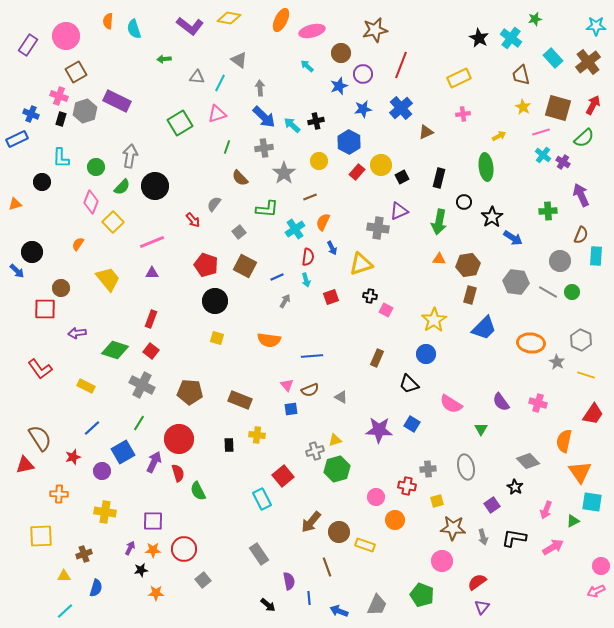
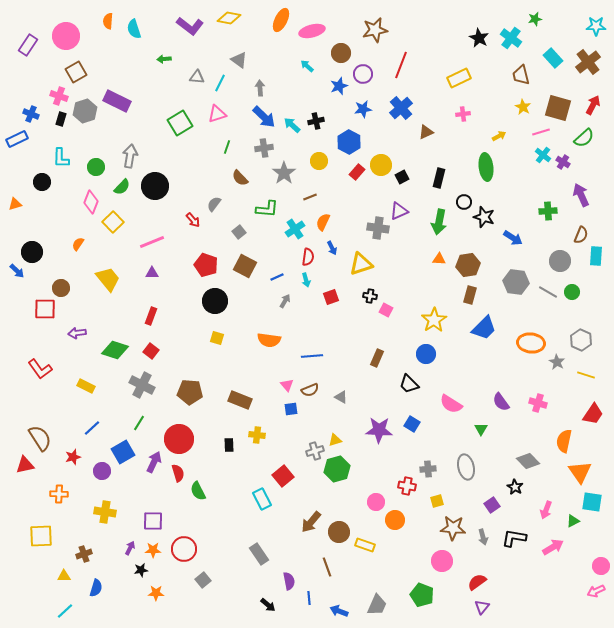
black star at (492, 217): moved 8 px left; rotated 20 degrees counterclockwise
red rectangle at (151, 319): moved 3 px up
pink circle at (376, 497): moved 5 px down
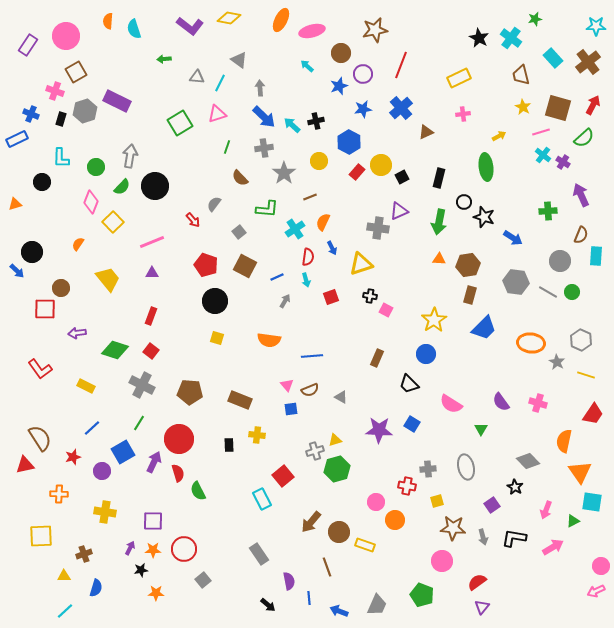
pink cross at (59, 96): moved 4 px left, 5 px up
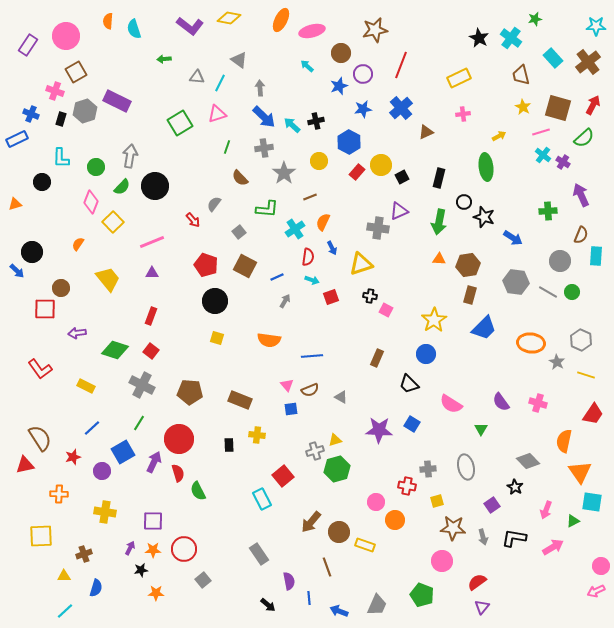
cyan arrow at (306, 280): moved 6 px right; rotated 56 degrees counterclockwise
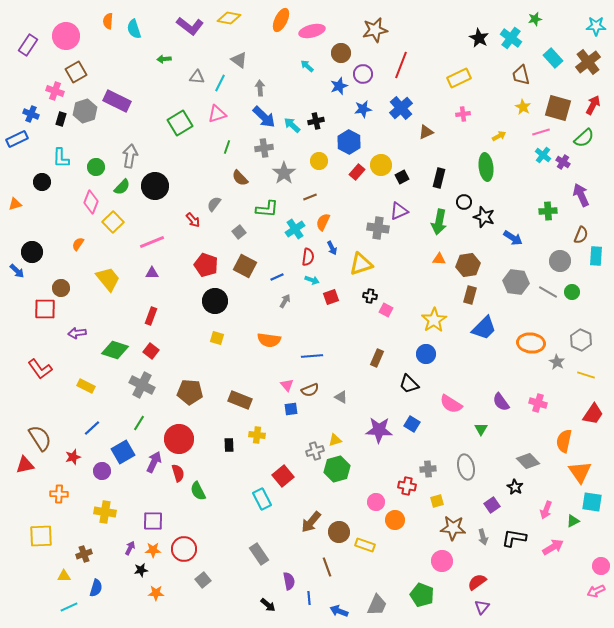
cyan line at (65, 611): moved 4 px right, 4 px up; rotated 18 degrees clockwise
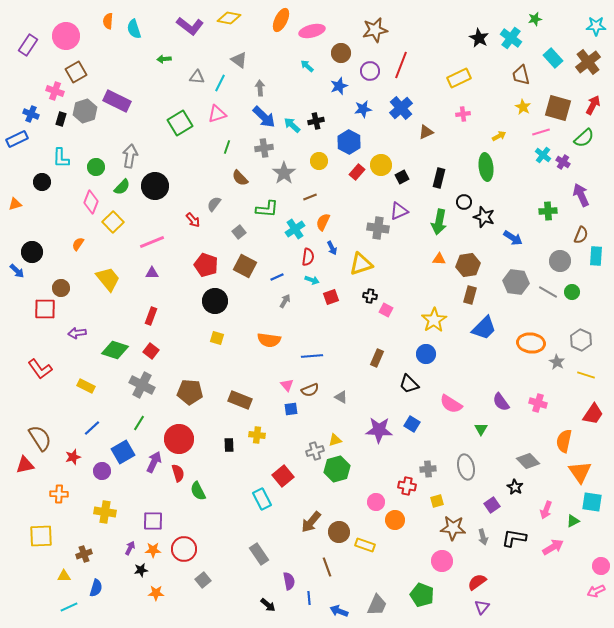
purple circle at (363, 74): moved 7 px right, 3 px up
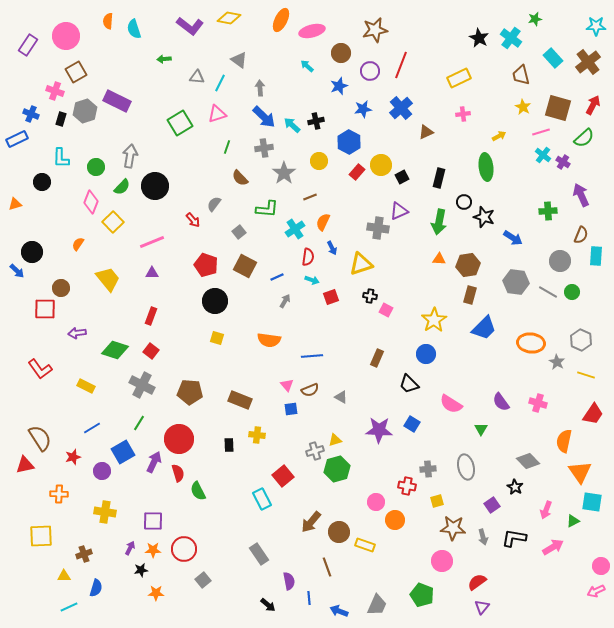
blue line at (92, 428): rotated 12 degrees clockwise
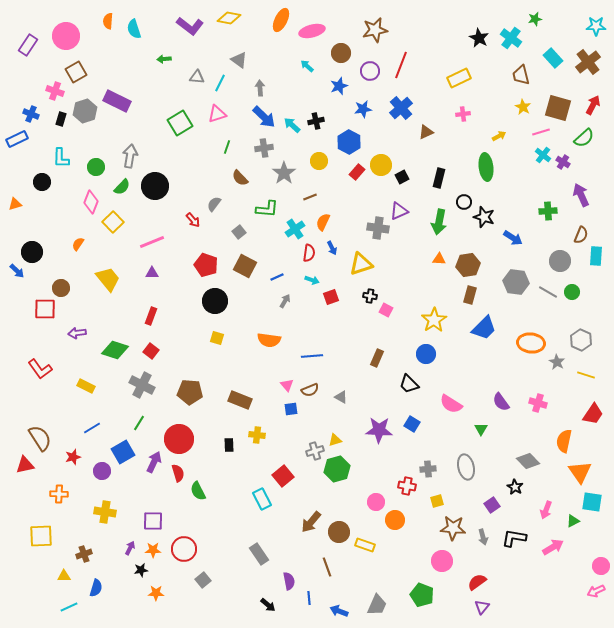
red semicircle at (308, 257): moved 1 px right, 4 px up
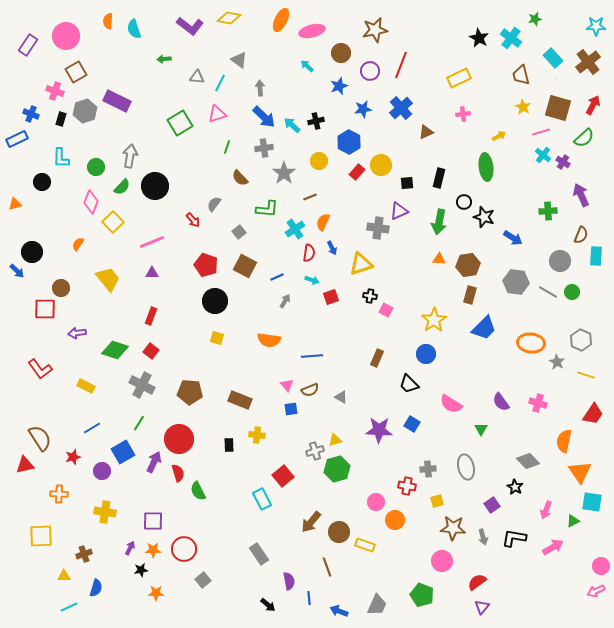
black square at (402, 177): moved 5 px right, 6 px down; rotated 24 degrees clockwise
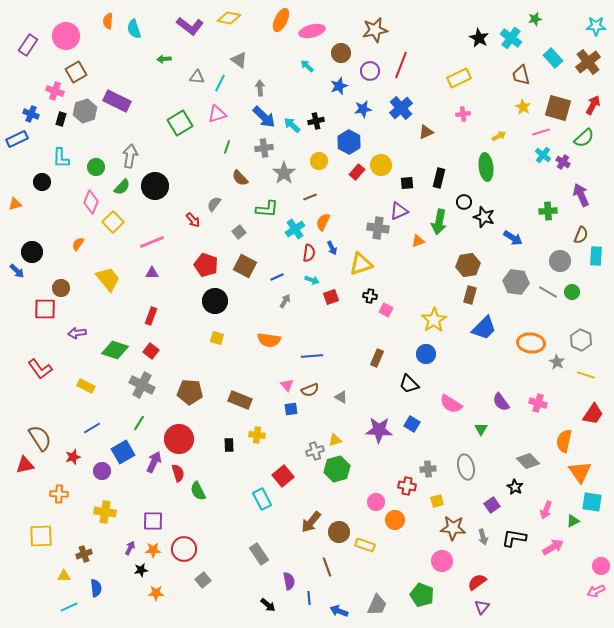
orange triangle at (439, 259): moved 21 px left, 18 px up; rotated 24 degrees counterclockwise
blue semicircle at (96, 588): rotated 24 degrees counterclockwise
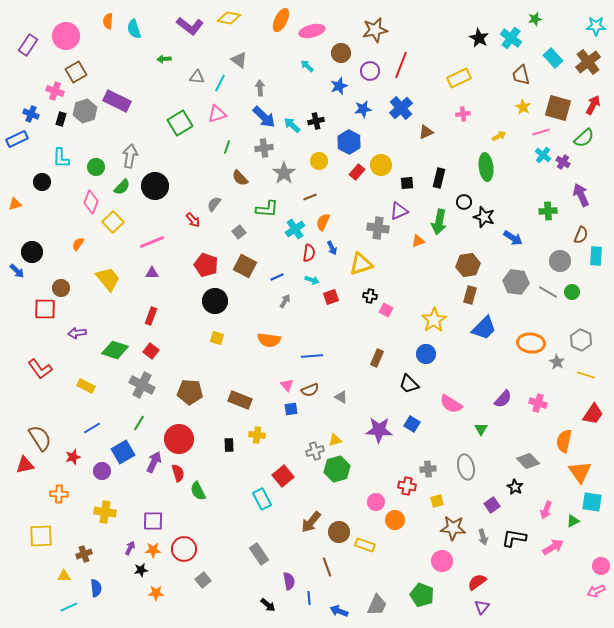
purple semicircle at (501, 402): moved 2 px right, 3 px up; rotated 102 degrees counterclockwise
